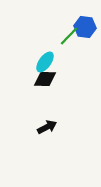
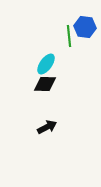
green line: rotated 50 degrees counterclockwise
cyan ellipse: moved 1 px right, 2 px down
black diamond: moved 5 px down
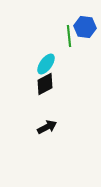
black diamond: rotated 30 degrees counterclockwise
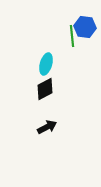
green line: moved 3 px right
cyan ellipse: rotated 20 degrees counterclockwise
black diamond: moved 5 px down
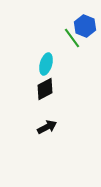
blue hexagon: moved 1 px up; rotated 15 degrees clockwise
green line: moved 2 px down; rotated 30 degrees counterclockwise
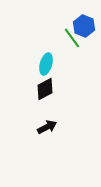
blue hexagon: moved 1 px left
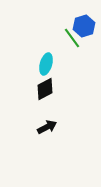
blue hexagon: rotated 20 degrees clockwise
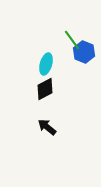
blue hexagon: moved 26 px down; rotated 20 degrees counterclockwise
green line: moved 2 px down
black arrow: rotated 114 degrees counterclockwise
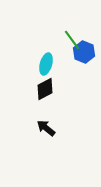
black arrow: moved 1 px left, 1 px down
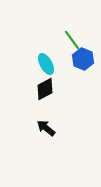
blue hexagon: moved 1 px left, 7 px down
cyan ellipse: rotated 45 degrees counterclockwise
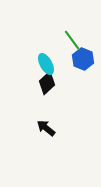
black diamond: moved 2 px right, 6 px up; rotated 15 degrees counterclockwise
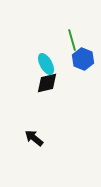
green line: rotated 20 degrees clockwise
black diamond: rotated 30 degrees clockwise
black arrow: moved 12 px left, 10 px down
